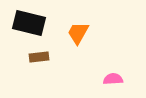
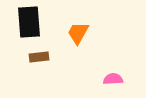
black rectangle: moved 1 px up; rotated 72 degrees clockwise
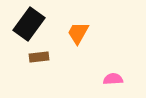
black rectangle: moved 2 px down; rotated 40 degrees clockwise
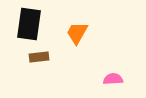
black rectangle: rotated 28 degrees counterclockwise
orange trapezoid: moved 1 px left
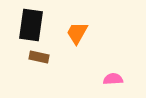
black rectangle: moved 2 px right, 1 px down
brown rectangle: rotated 18 degrees clockwise
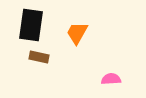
pink semicircle: moved 2 px left
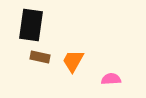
orange trapezoid: moved 4 px left, 28 px down
brown rectangle: moved 1 px right
